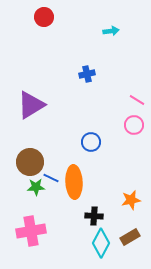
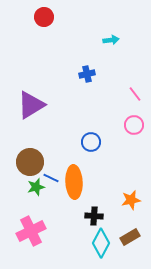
cyan arrow: moved 9 px down
pink line: moved 2 px left, 6 px up; rotated 21 degrees clockwise
green star: rotated 12 degrees counterclockwise
pink cross: rotated 16 degrees counterclockwise
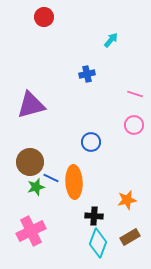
cyan arrow: rotated 42 degrees counterclockwise
pink line: rotated 35 degrees counterclockwise
purple triangle: rotated 16 degrees clockwise
orange star: moved 4 px left
cyan diamond: moved 3 px left; rotated 8 degrees counterclockwise
